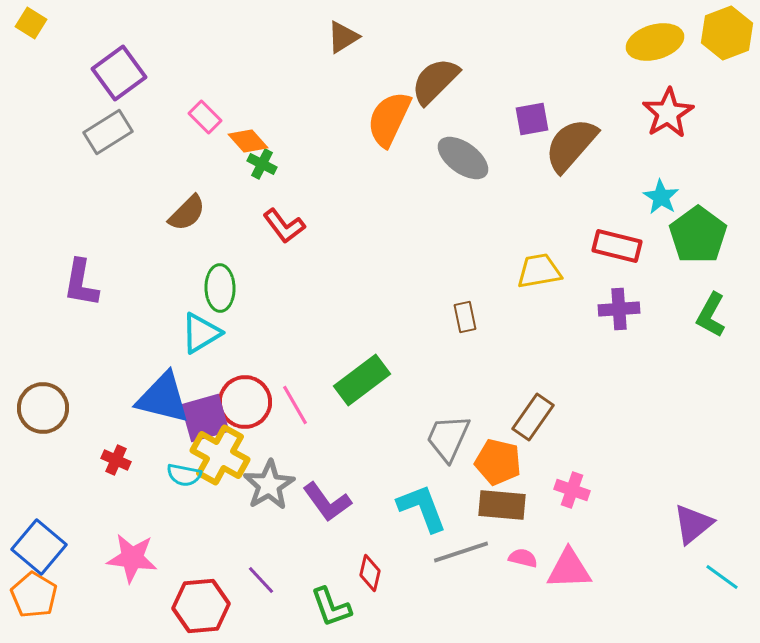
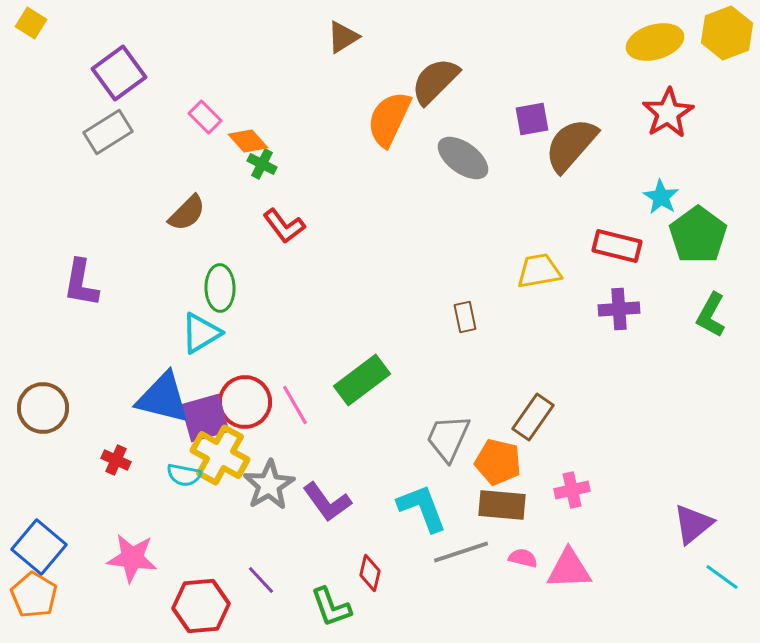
pink cross at (572, 490): rotated 32 degrees counterclockwise
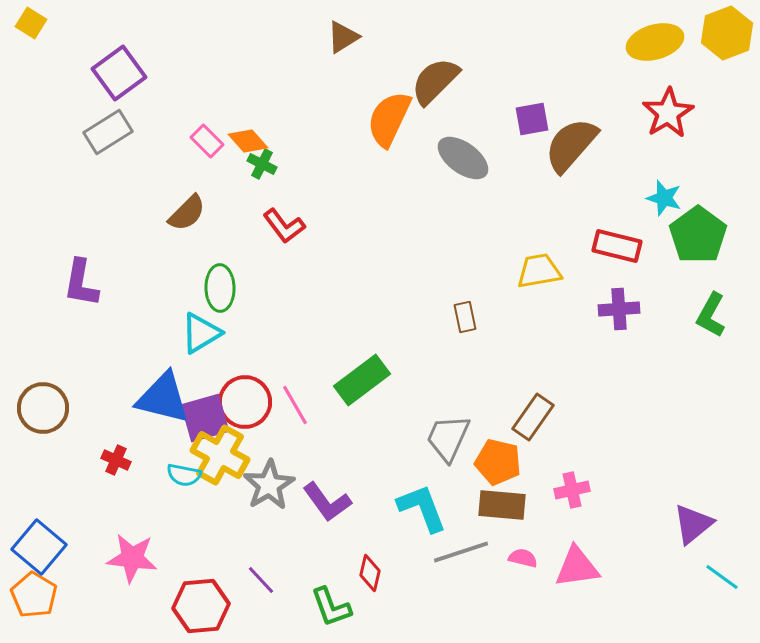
pink rectangle at (205, 117): moved 2 px right, 24 px down
cyan star at (661, 197): moved 3 px right, 1 px down; rotated 15 degrees counterclockwise
pink triangle at (569, 569): moved 8 px right, 2 px up; rotated 6 degrees counterclockwise
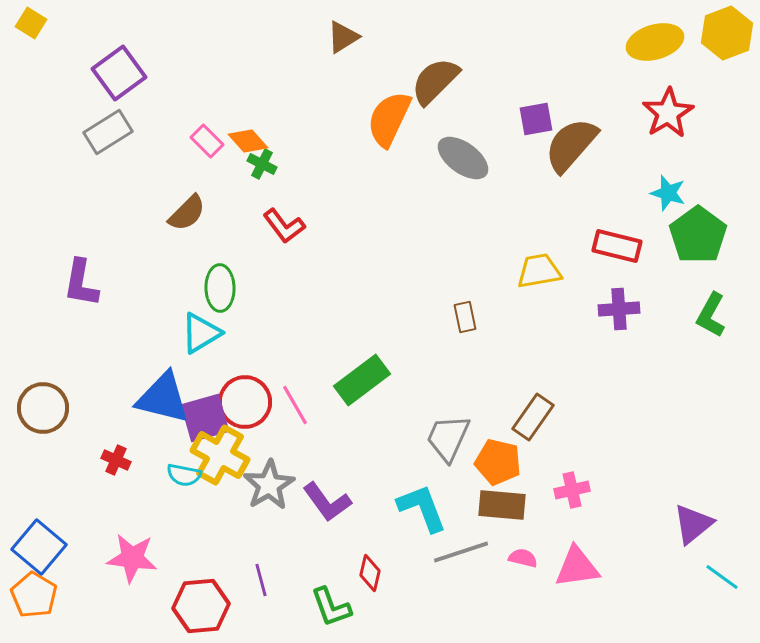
purple square at (532, 119): moved 4 px right
cyan star at (664, 198): moved 4 px right, 5 px up
purple line at (261, 580): rotated 28 degrees clockwise
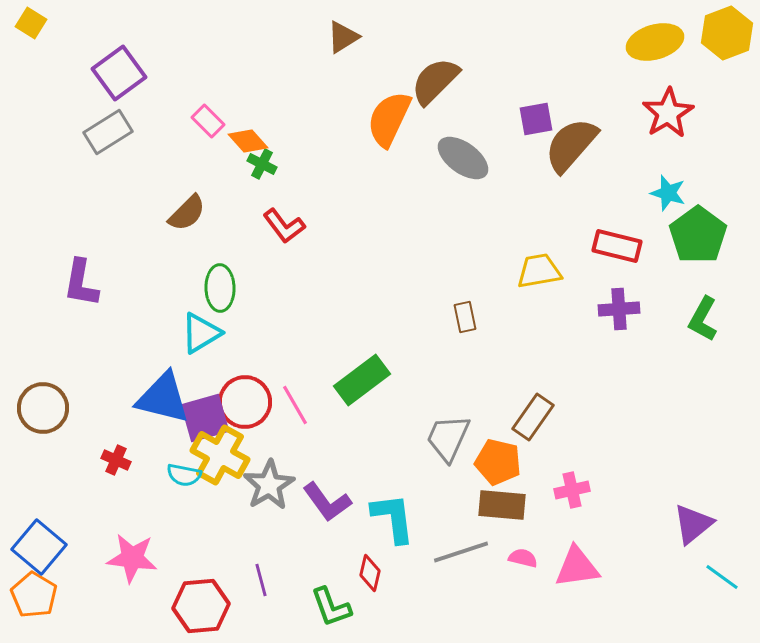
pink rectangle at (207, 141): moved 1 px right, 20 px up
green L-shape at (711, 315): moved 8 px left, 4 px down
cyan L-shape at (422, 508): moved 29 px left, 10 px down; rotated 14 degrees clockwise
